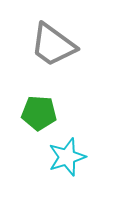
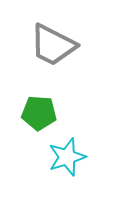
gray trapezoid: rotated 9 degrees counterclockwise
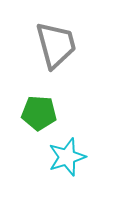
gray trapezoid: moved 3 px right; rotated 132 degrees counterclockwise
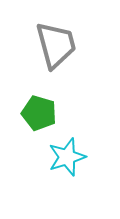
green pentagon: rotated 12 degrees clockwise
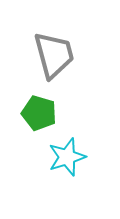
gray trapezoid: moved 2 px left, 10 px down
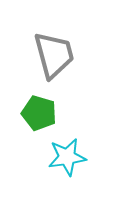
cyan star: rotated 9 degrees clockwise
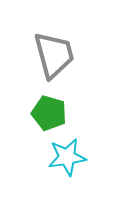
green pentagon: moved 10 px right
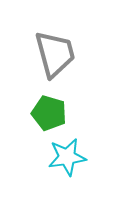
gray trapezoid: moved 1 px right, 1 px up
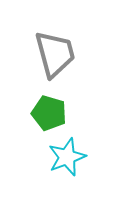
cyan star: rotated 12 degrees counterclockwise
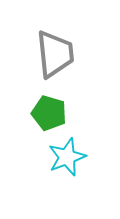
gray trapezoid: rotated 9 degrees clockwise
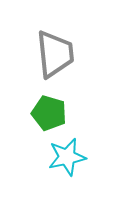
cyan star: rotated 9 degrees clockwise
